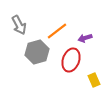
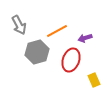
orange line: rotated 10 degrees clockwise
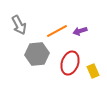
purple arrow: moved 5 px left, 7 px up
gray hexagon: moved 2 px down; rotated 10 degrees clockwise
red ellipse: moved 1 px left, 3 px down
yellow rectangle: moved 1 px left, 9 px up
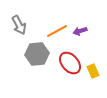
red ellipse: rotated 60 degrees counterclockwise
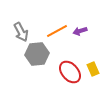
gray arrow: moved 2 px right, 7 px down
red ellipse: moved 9 px down
yellow rectangle: moved 2 px up
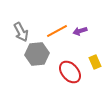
yellow rectangle: moved 2 px right, 7 px up
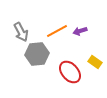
yellow rectangle: rotated 32 degrees counterclockwise
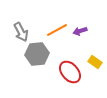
orange line: moved 1 px up
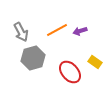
gray hexagon: moved 4 px left, 4 px down; rotated 10 degrees counterclockwise
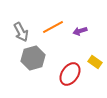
orange line: moved 4 px left, 3 px up
red ellipse: moved 2 px down; rotated 75 degrees clockwise
